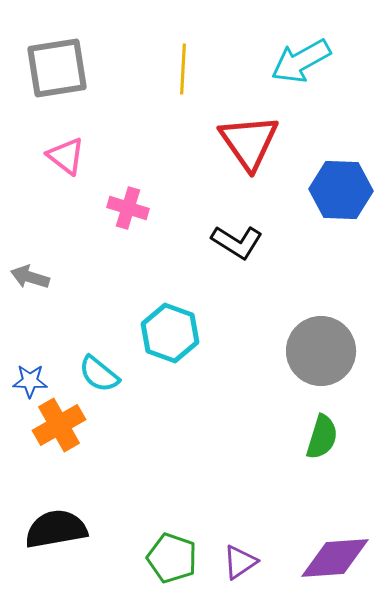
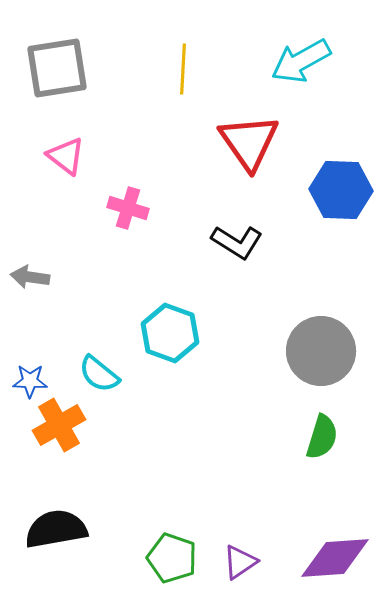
gray arrow: rotated 9 degrees counterclockwise
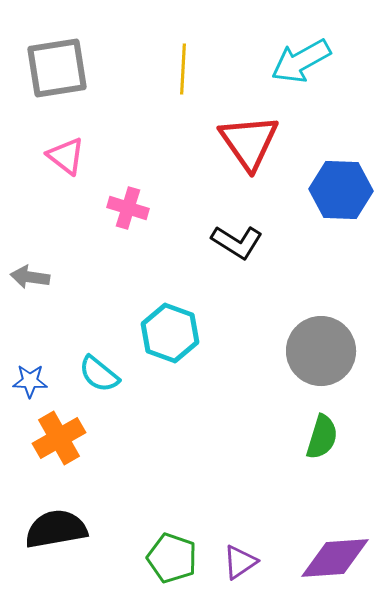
orange cross: moved 13 px down
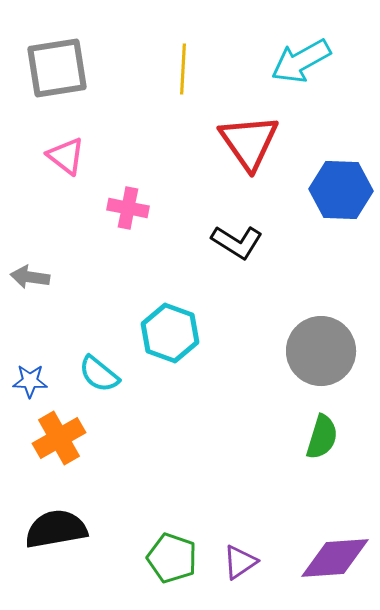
pink cross: rotated 6 degrees counterclockwise
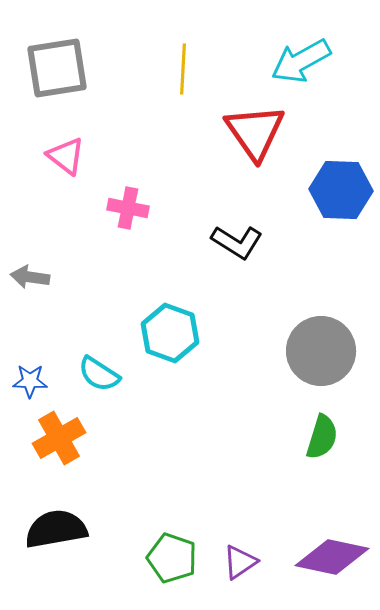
red triangle: moved 6 px right, 10 px up
cyan semicircle: rotated 6 degrees counterclockwise
purple diamond: moved 3 px left, 1 px up; rotated 16 degrees clockwise
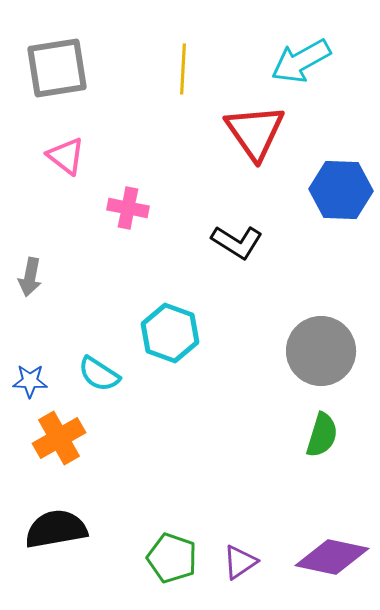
gray arrow: rotated 87 degrees counterclockwise
green semicircle: moved 2 px up
